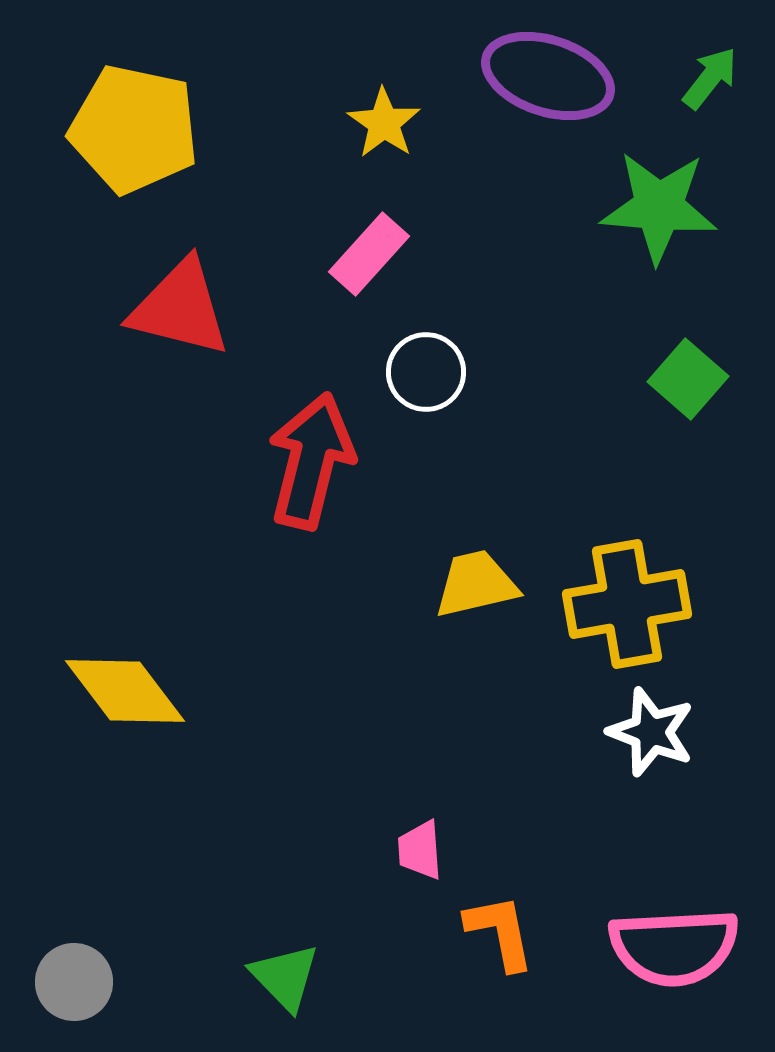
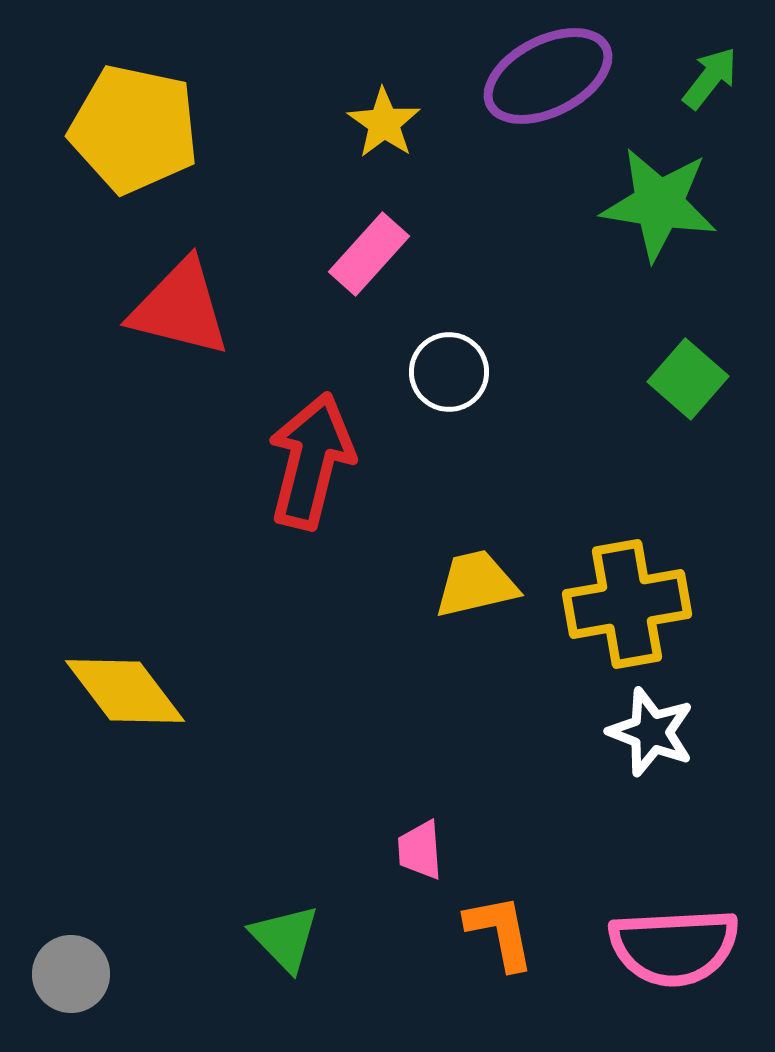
purple ellipse: rotated 45 degrees counterclockwise
green star: moved 3 px up; rotated 4 degrees clockwise
white circle: moved 23 px right
green triangle: moved 39 px up
gray circle: moved 3 px left, 8 px up
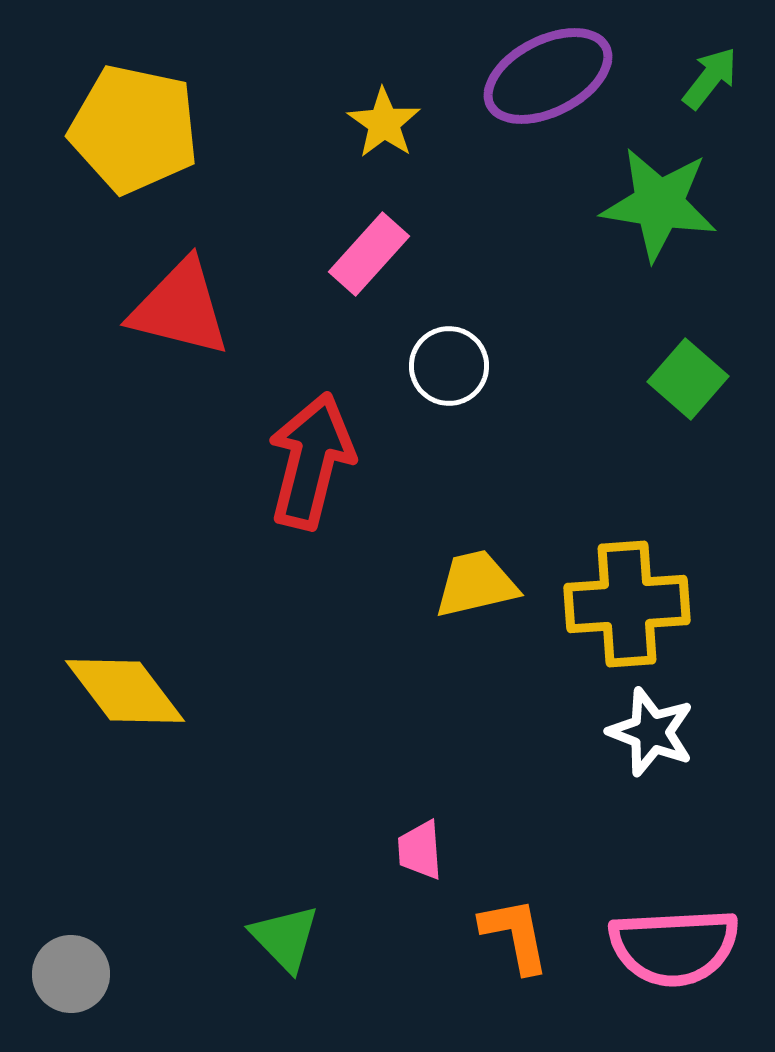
white circle: moved 6 px up
yellow cross: rotated 6 degrees clockwise
orange L-shape: moved 15 px right, 3 px down
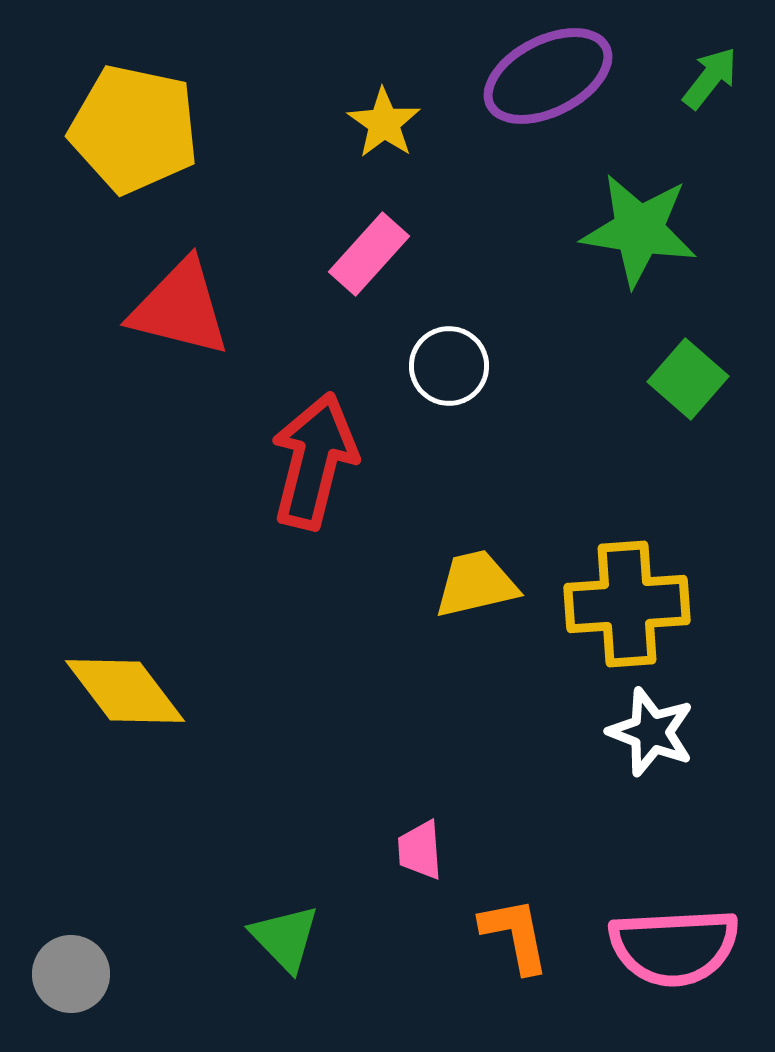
green star: moved 20 px left, 26 px down
red arrow: moved 3 px right
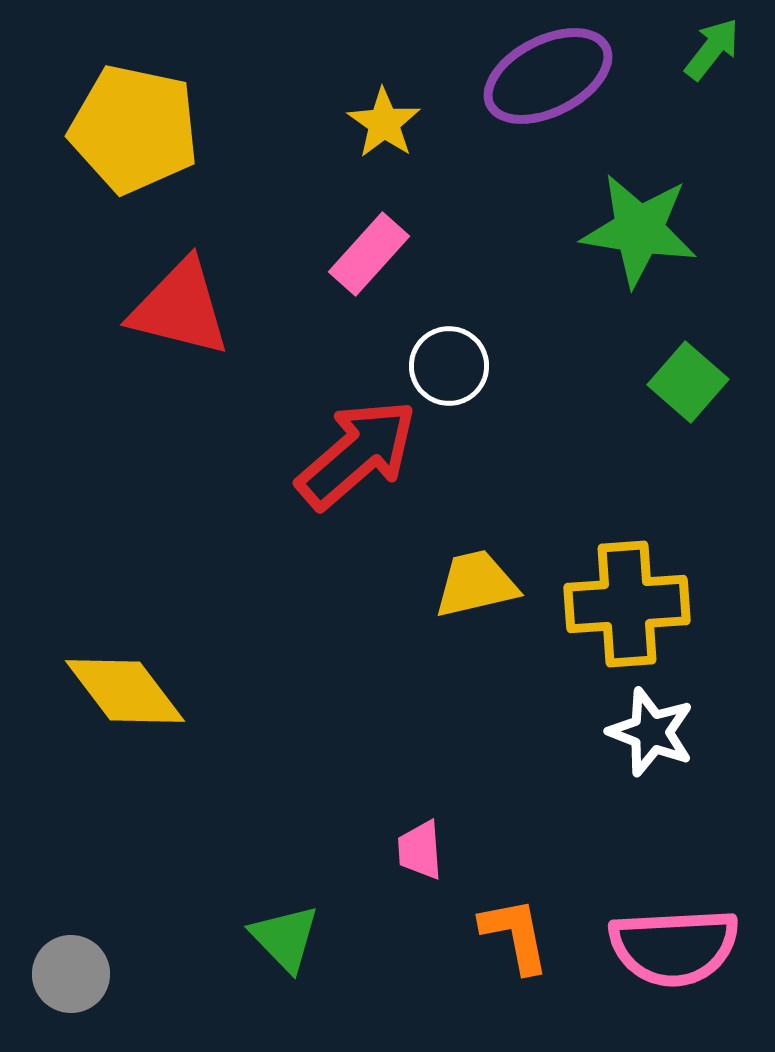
green arrow: moved 2 px right, 29 px up
green square: moved 3 px down
red arrow: moved 43 px right, 7 px up; rotated 35 degrees clockwise
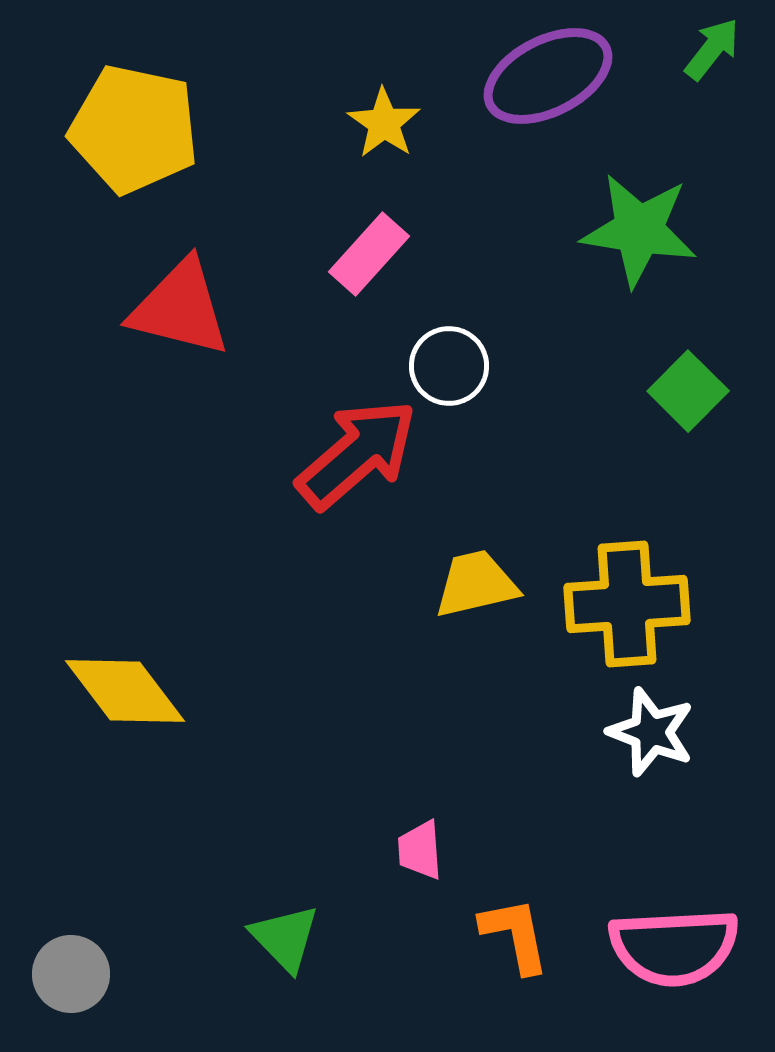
green square: moved 9 px down; rotated 4 degrees clockwise
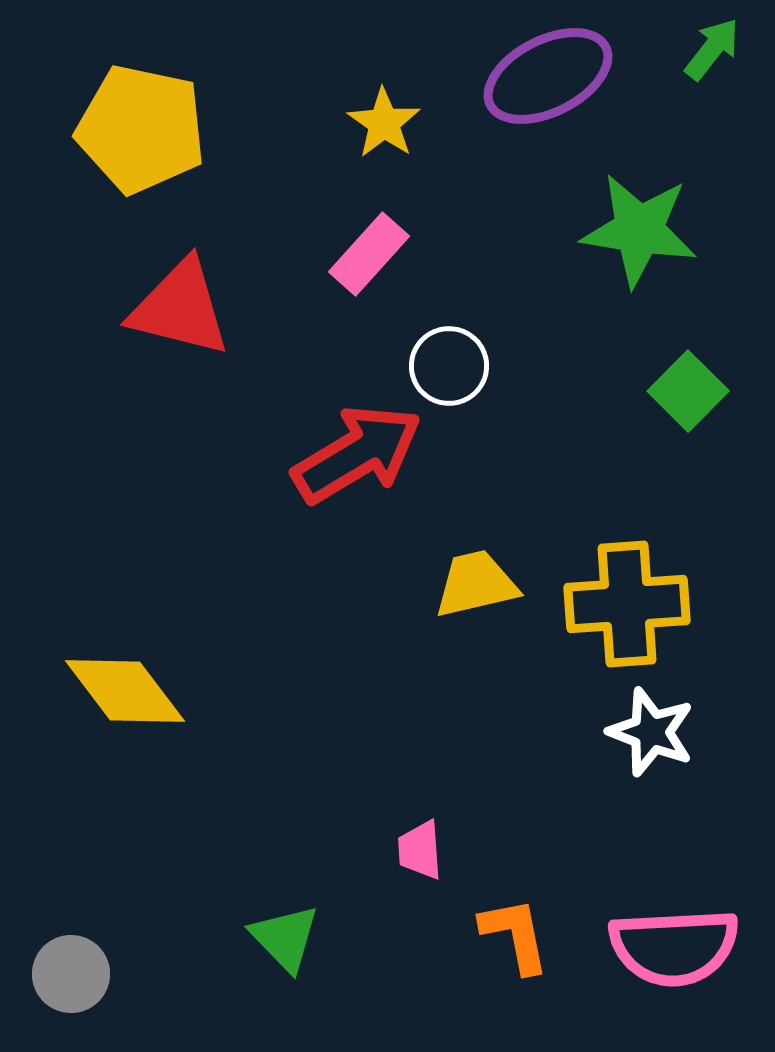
yellow pentagon: moved 7 px right
red arrow: rotated 10 degrees clockwise
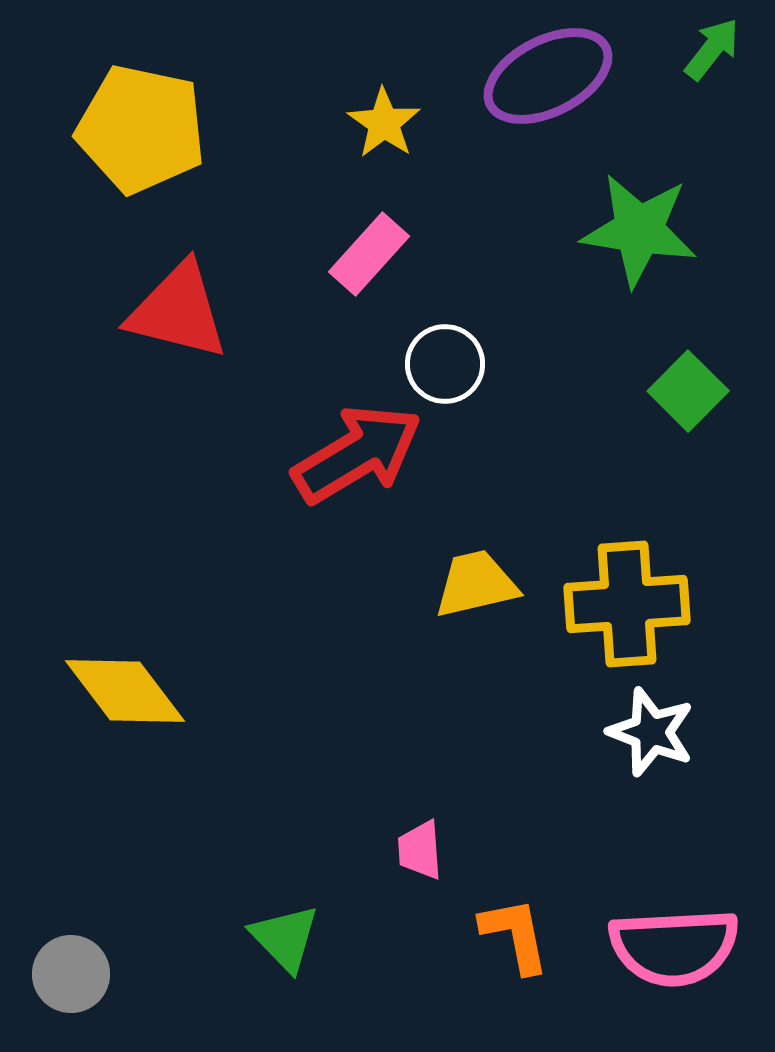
red triangle: moved 2 px left, 3 px down
white circle: moved 4 px left, 2 px up
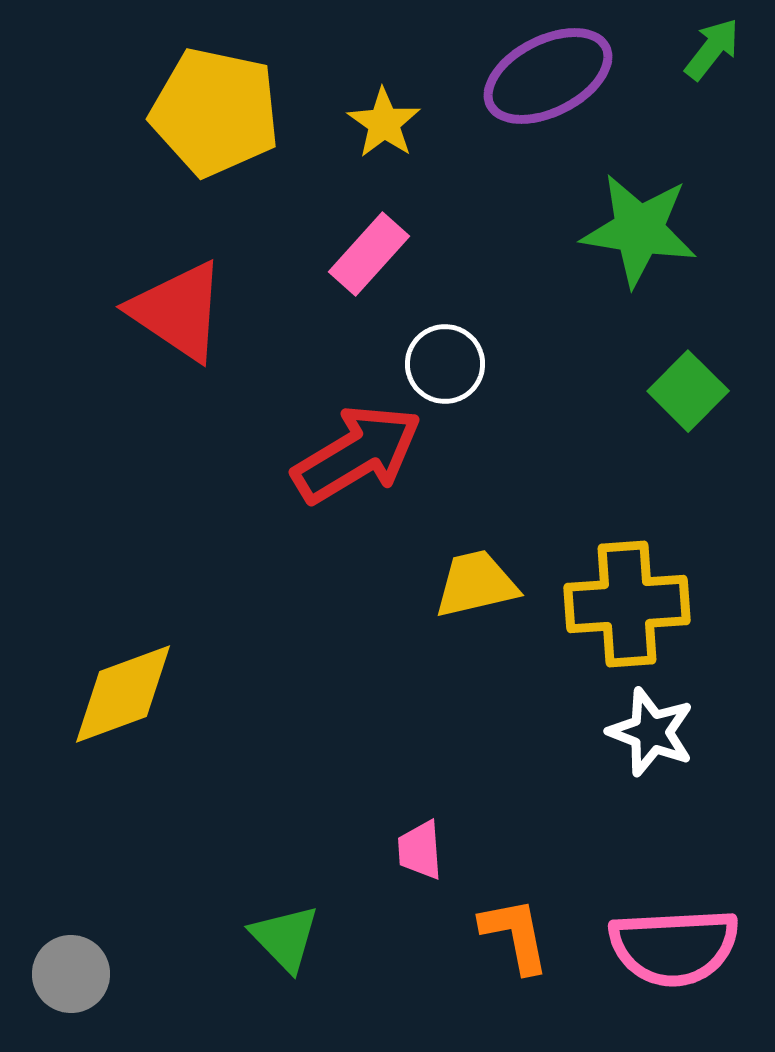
yellow pentagon: moved 74 px right, 17 px up
red triangle: rotated 20 degrees clockwise
yellow diamond: moved 2 px left, 3 px down; rotated 73 degrees counterclockwise
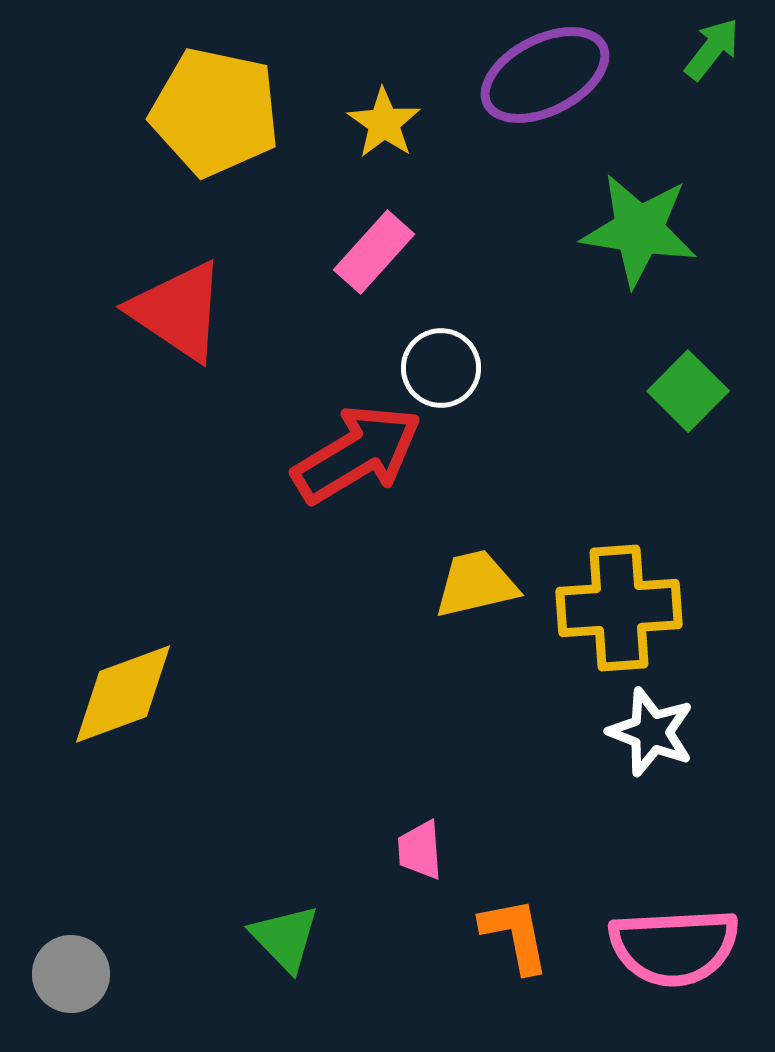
purple ellipse: moved 3 px left, 1 px up
pink rectangle: moved 5 px right, 2 px up
white circle: moved 4 px left, 4 px down
yellow cross: moved 8 px left, 4 px down
